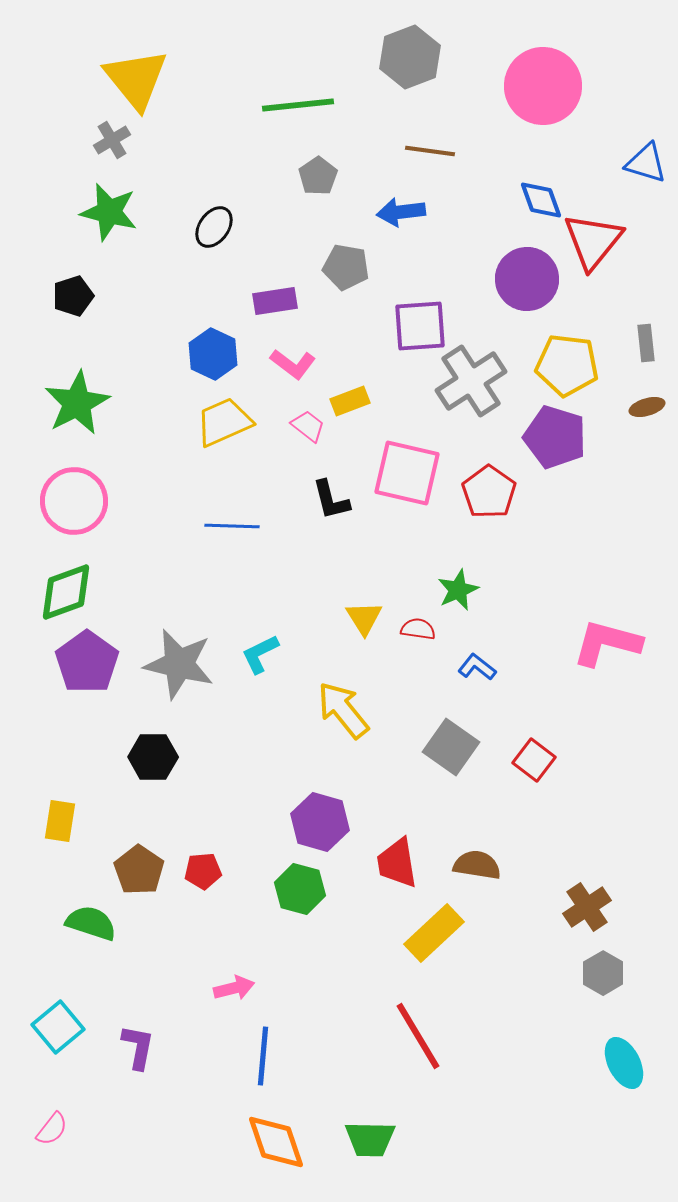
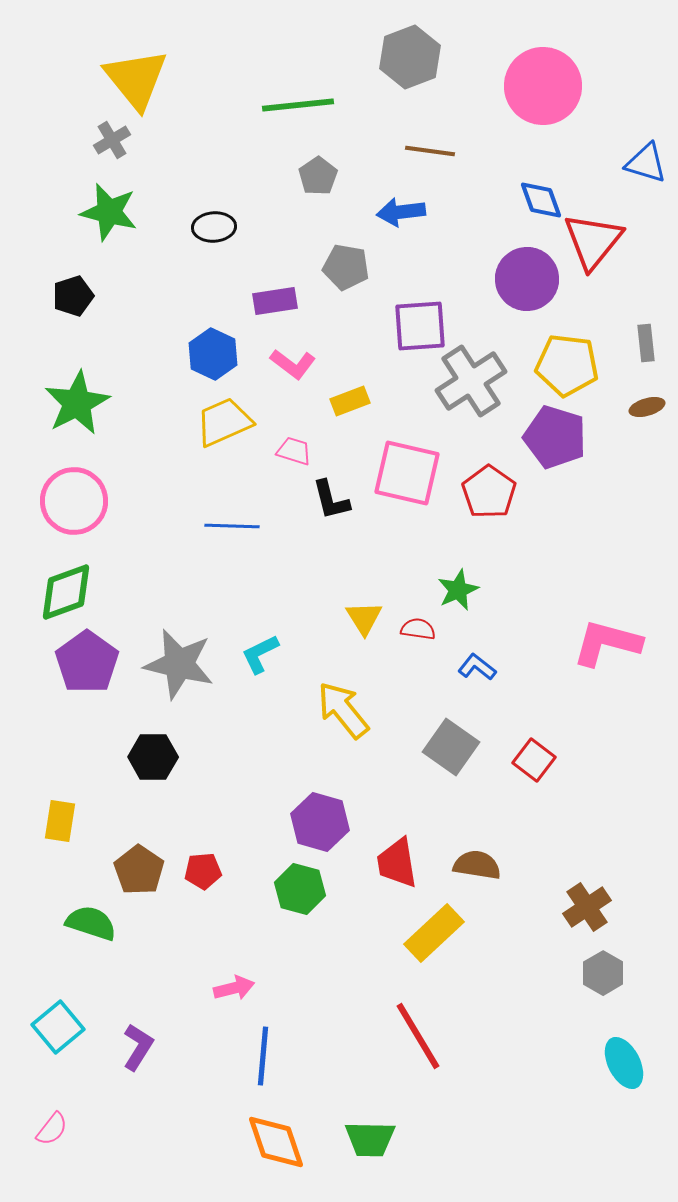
black ellipse at (214, 227): rotated 51 degrees clockwise
pink trapezoid at (308, 426): moved 14 px left, 25 px down; rotated 21 degrees counterclockwise
purple L-shape at (138, 1047): rotated 21 degrees clockwise
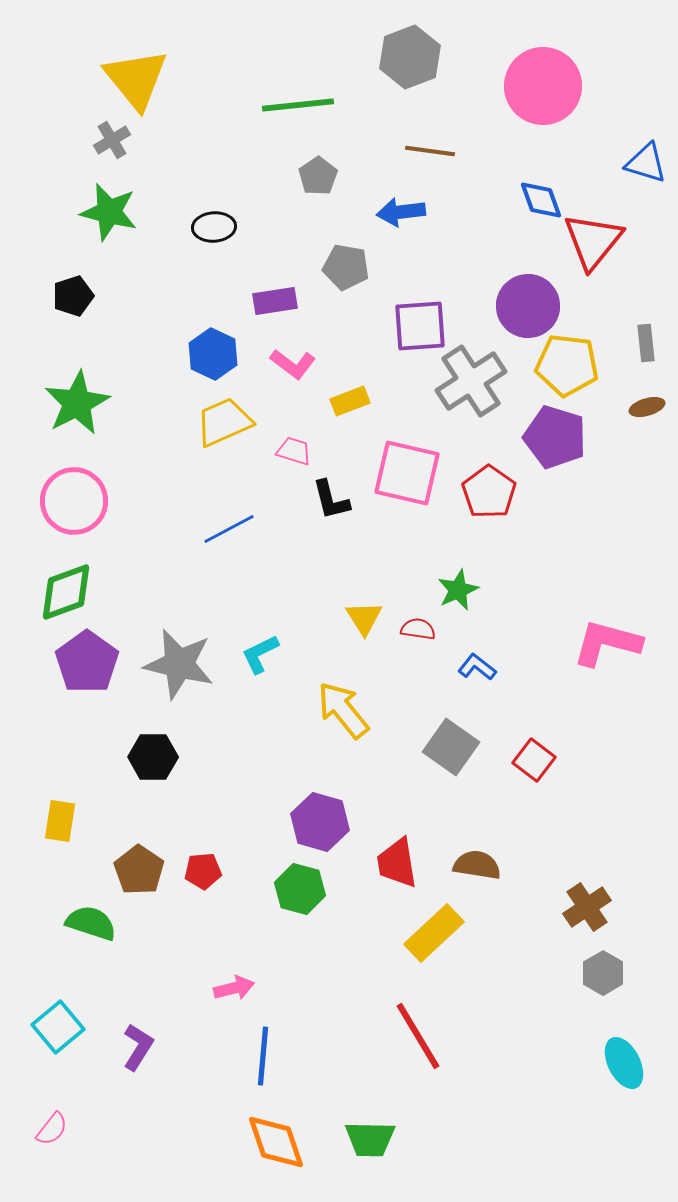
purple circle at (527, 279): moved 1 px right, 27 px down
blue line at (232, 526): moved 3 px left, 3 px down; rotated 30 degrees counterclockwise
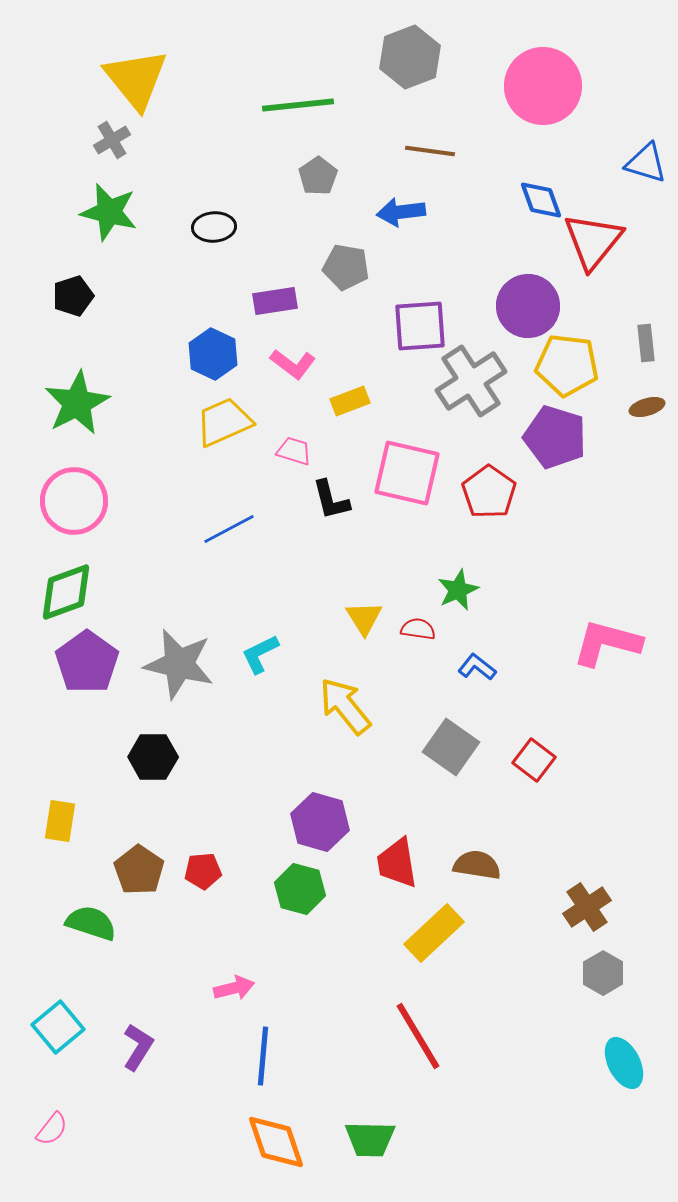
yellow arrow at (343, 710): moved 2 px right, 4 px up
